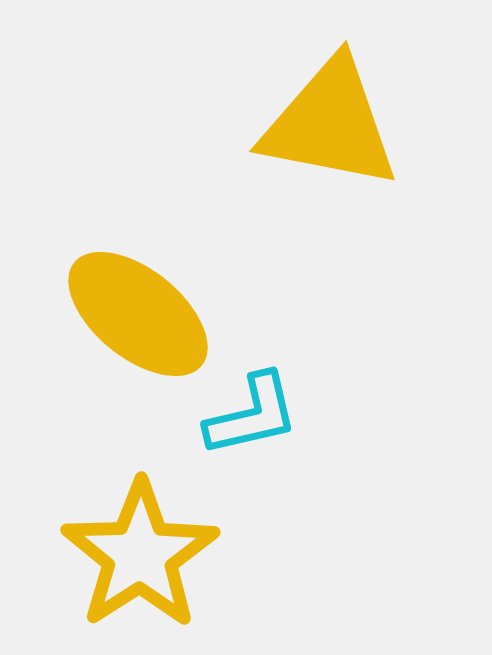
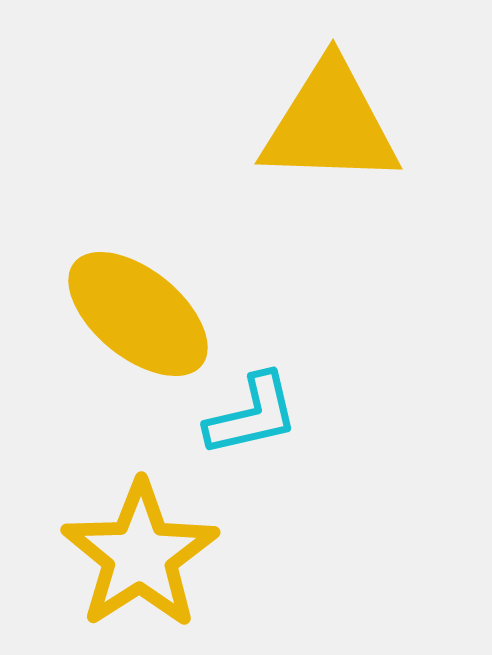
yellow triangle: rotated 9 degrees counterclockwise
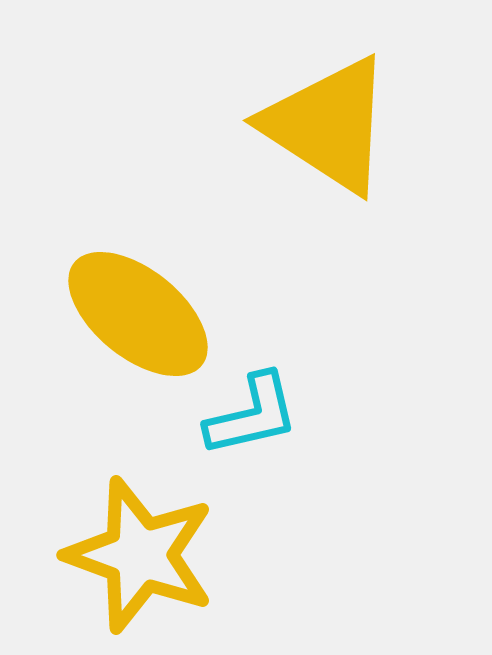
yellow triangle: moved 2 px left, 1 px down; rotated 31 degrees clockwise
yellow star: rotated 19 degrees counterclockwise
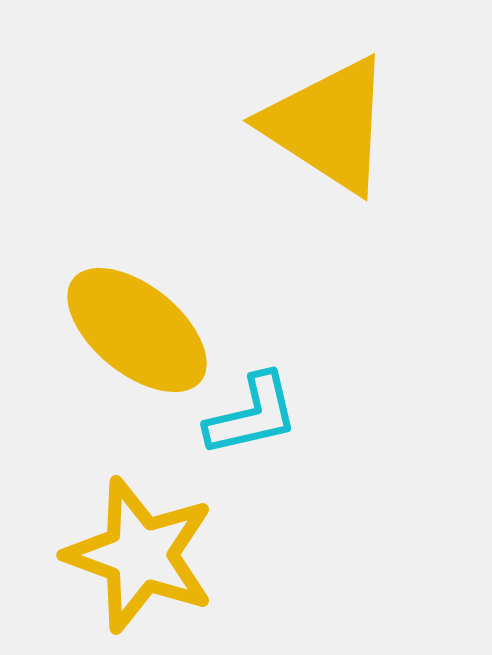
yellow ellipse: moved 1 px left, 16 px down
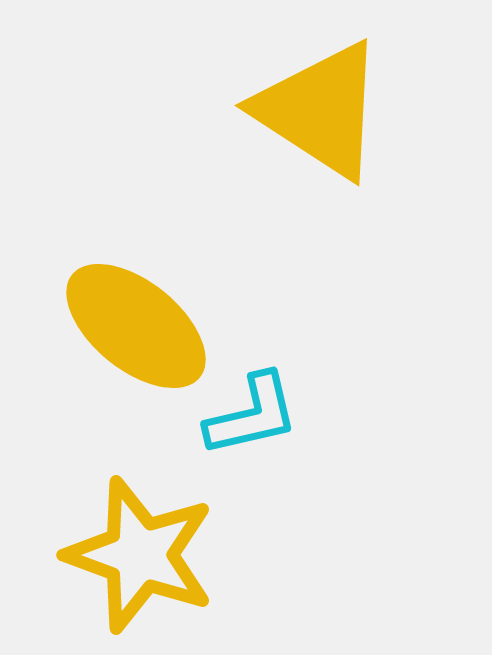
yellow triangle: moved 8 px left, 15 px up
yellow ellipse: moved 1 px left, 4 px up
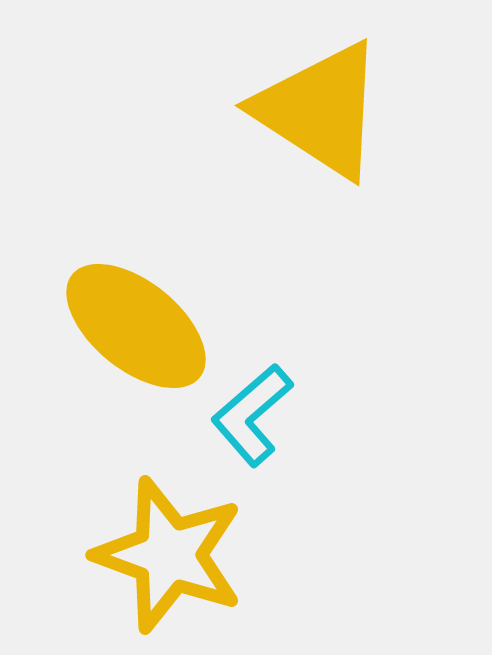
cyan L-shape: rotated 152 degrees clockwise
yellow star: moved 29 px right
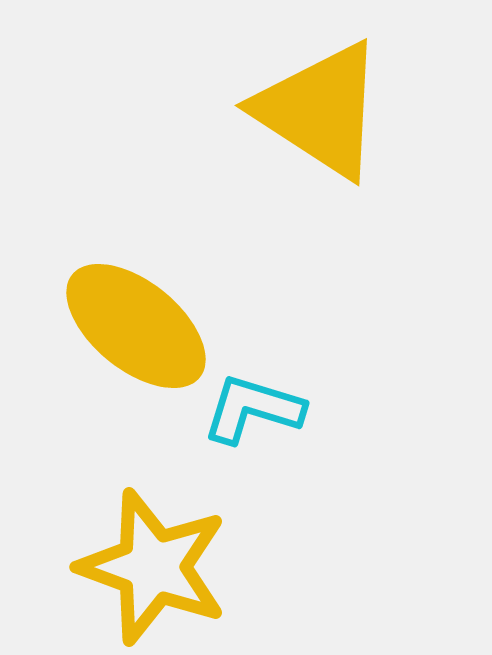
cyan L-shape: moved 1 px right, 6 px up; rotated 58 degrees clockwise
yellow star: moved 16 px left, 12 px down
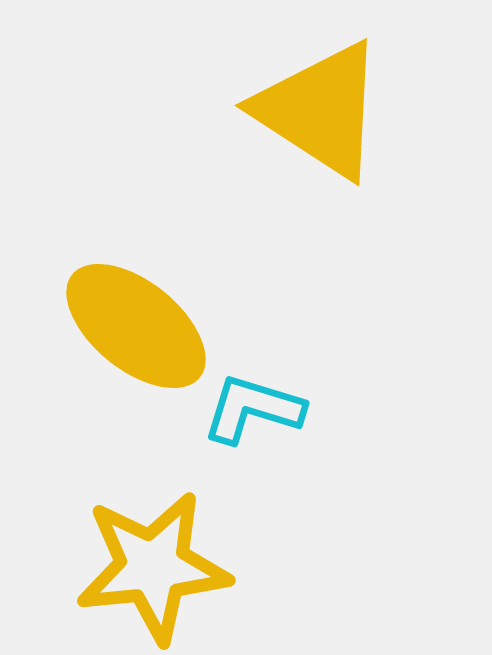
yellow star: rotated 26 degrees counterclockwise
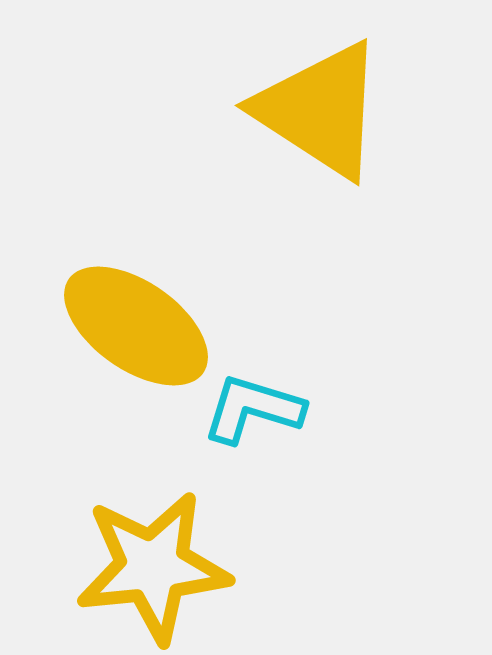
yellow ellipse: rotated 4 degrees counterclockwise
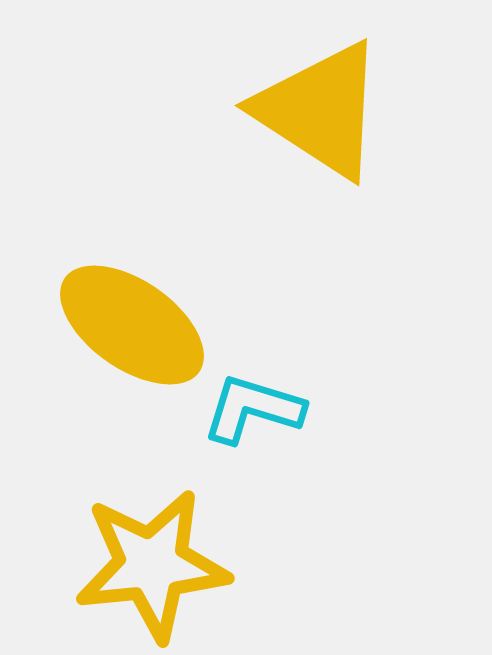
yellow ellipse: moved 4 px left, 1 px up
yellow star: moved 1 px left, 2 px up
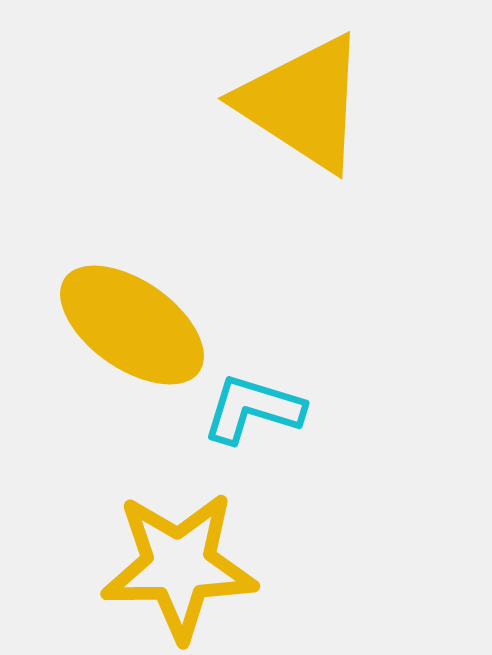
yellow triangle: moved 17 px left, 7 px up
yellow star: moved 27 px right, 1 px down; rotated 5 degrees clockwise
